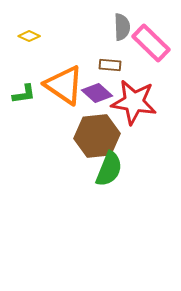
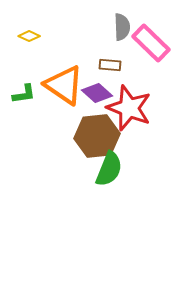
red star: moved 5 px left, 6 px down; rotated 12 degrees clockwise
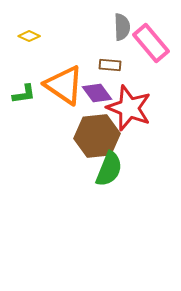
pink rectangle: rotated 6 degrees clockwise
purple diamond: rotated 12 degrees clockwise
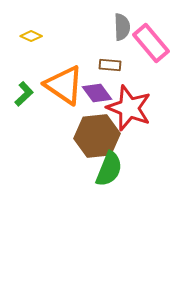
yellow diamond: moved 2 px right
green L-shape: rotated 35 degrees counterclockwise
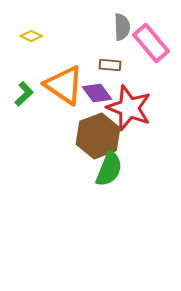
brown hexagon: moved 1 px right; rotated 15 degrees counterclockwise
